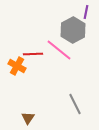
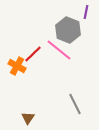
gray hexagon: moved 5 px left; rotated 10 degrees counterclockwise
red line: rotated 42 degrees counterclockwise
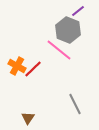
purple line: moved 8 px left, 1 px up; rotated 40 degrees clockwise
red line: moved 15 px down
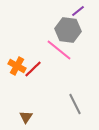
gray hexagon: rotated 15 degrees counterclockwise
brown triangle: moved 2 px left, 1 px up
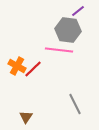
pink line: rotated 32 degrees counterclockwise
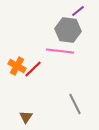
pink line: moved 1 px right, 1 px down
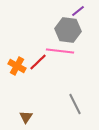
red line: moved 5 px right, 7 px up
